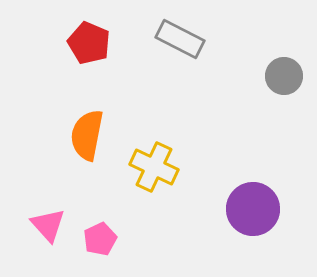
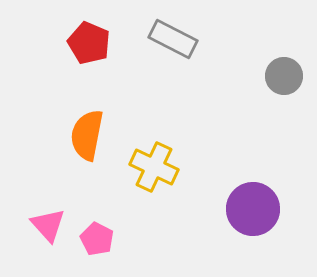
gray rectangle: moved 7 px left
pink pentagon: moved 3 px left; rotated 20 degrees counterclockwise
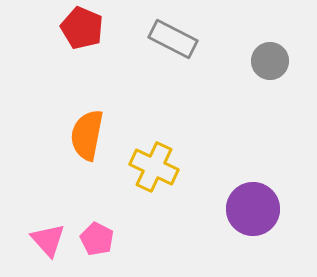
red pentagon: moved 7 px left, 15 px up
gray circle: moved 14 px left, 15 px up
pink triangle: moved 15 px down
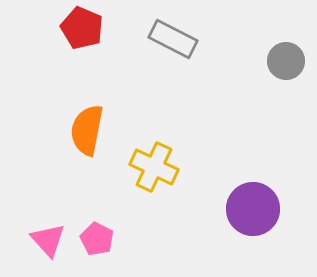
gray circle: moved 16 px right
orange semicircle: moved 5 px up
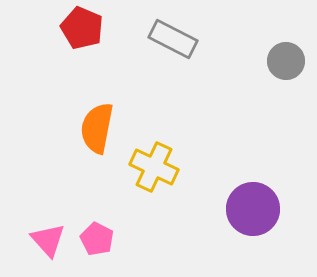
orange semicircle: moved 10 px right, 2 px up
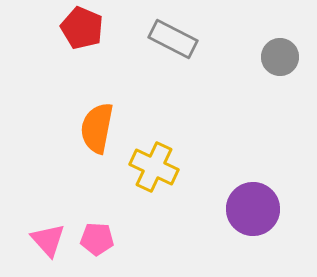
gray circle: moved 6 px left, 4 px up
pink pentagon: rotated 24 degrees counterclockwise
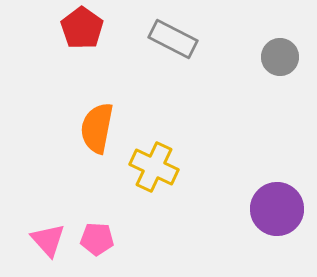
red pentagon: rotated 12 degrees clockwise
purple circle: moved 24 px right
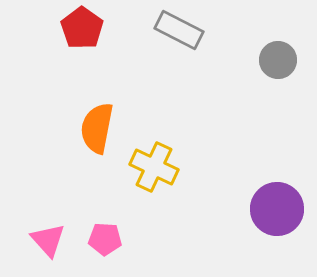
gray rectangle: moved 6 px right, 9 px up
gray circle: moved 2 px left, 3 px down
pink pentagon: moved 8 px right
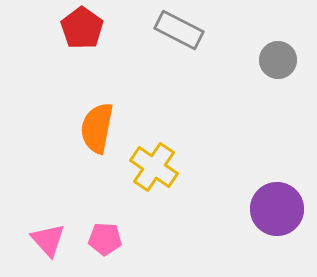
yellow cross: rotated 9 degrees clockwise
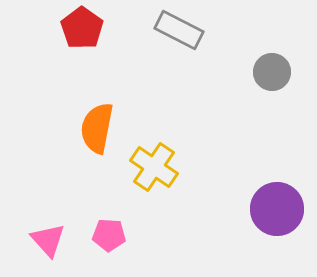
gray circle: moved 6 px left, 12 px down
pink pentagon: moved 4 px right, 4 px up
